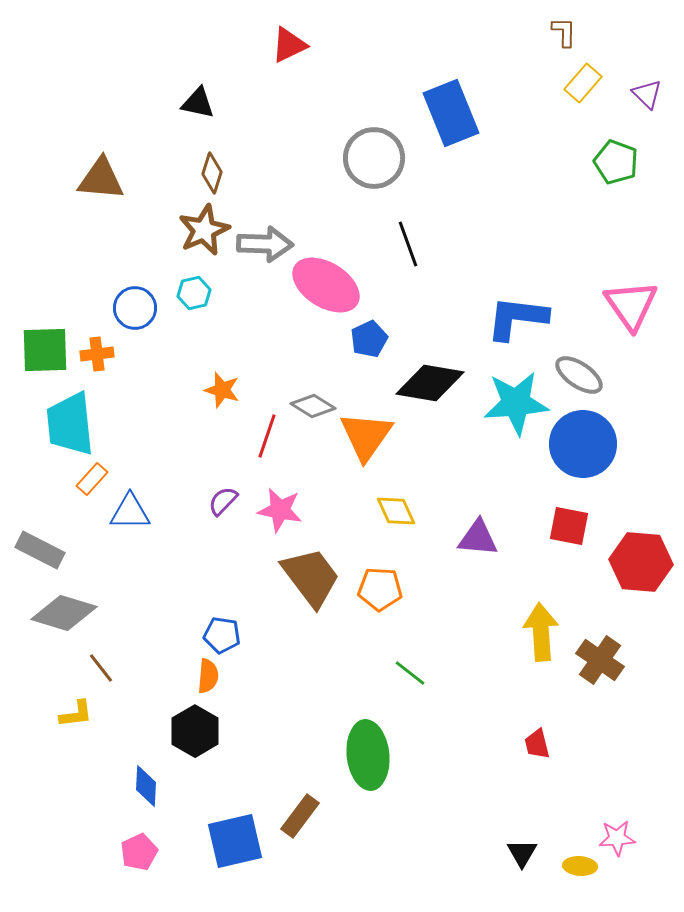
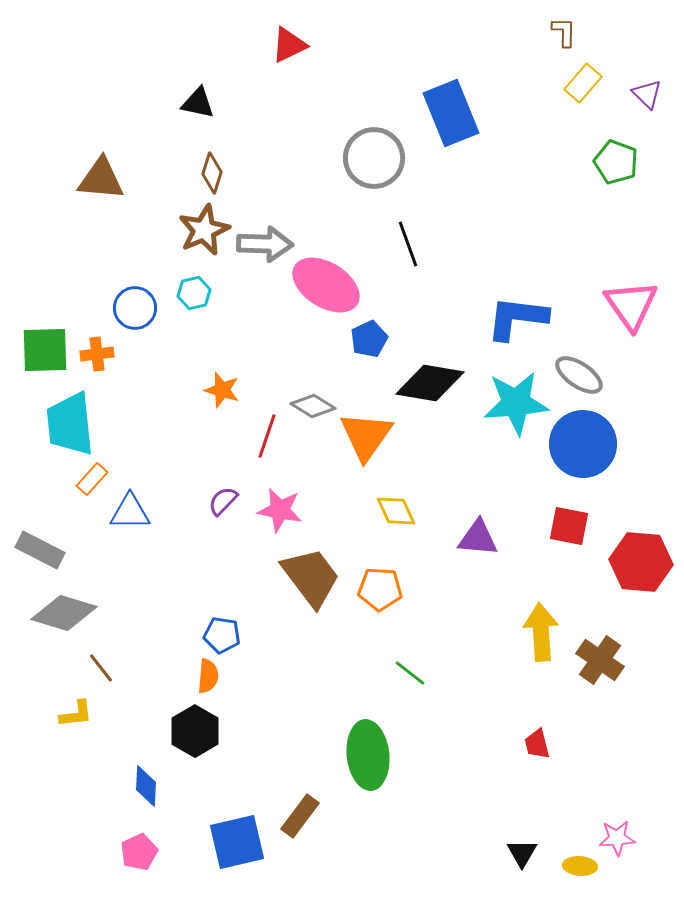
blue square at (235, 841): moved 2 px right, 1 px down
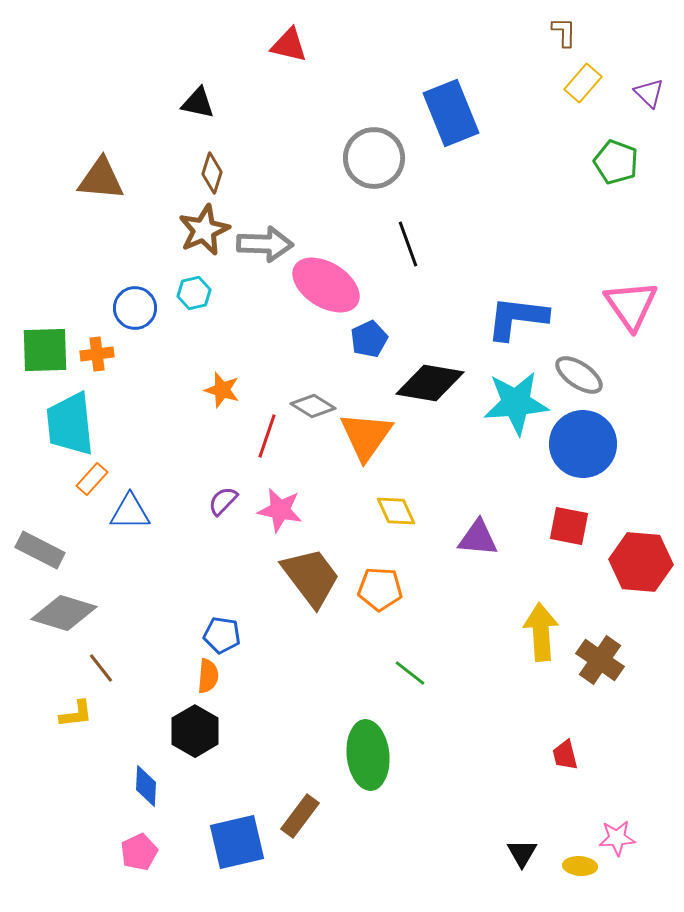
red triangle at (289, 45): rotated 39 degrees clockwise
purple triangle at (647, 94): moved 2 px right, 1 px up
red trapezoid at (537, 744): moved 28 px right, 11 px down
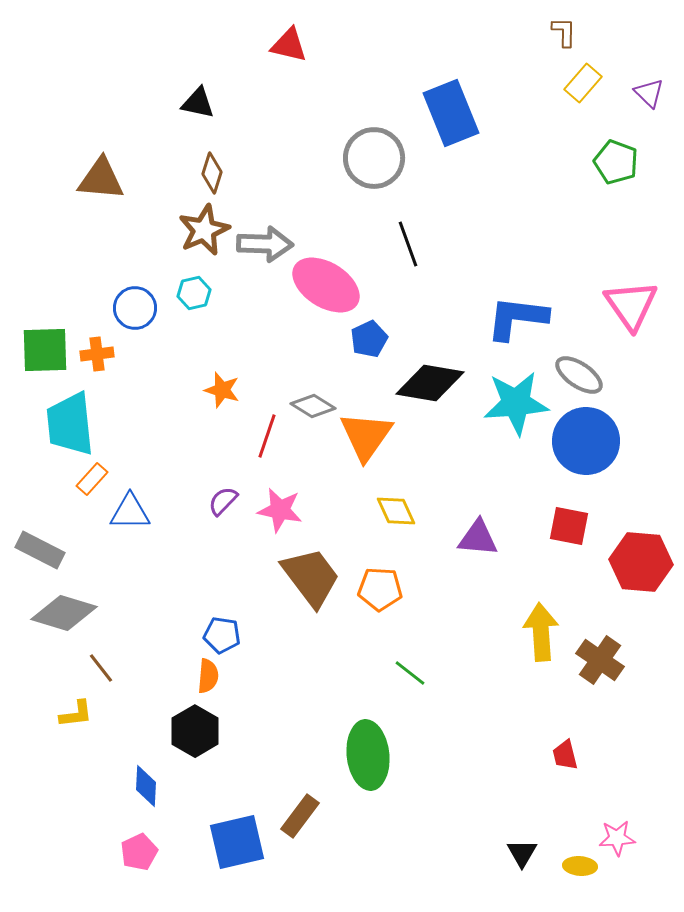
blue circle at (583, 444): moved 3 px right, 3 px up
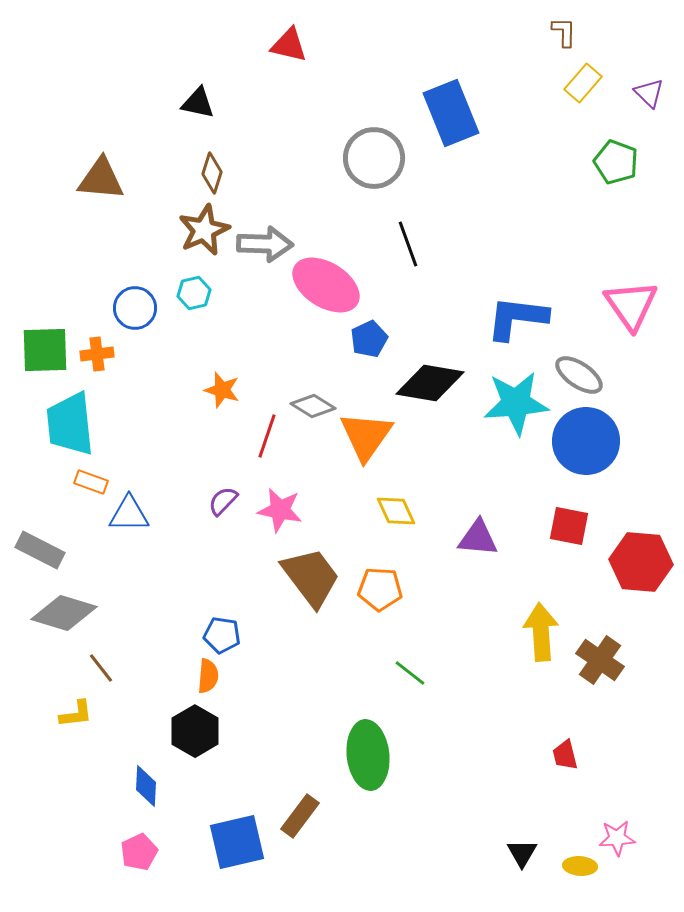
orange rectangle at (92, 479): moved 1 px left, 3 px down; rotated 68 degrees clockwise
blue triangle at (130, 512): moved 1 px left, 2 px down
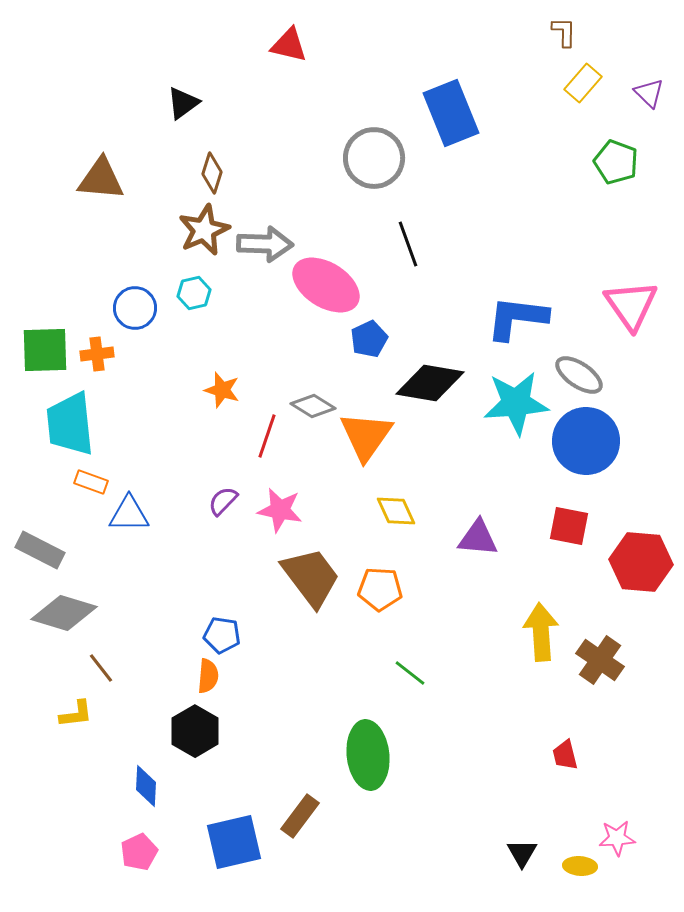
black triangle at (198, 103): moved 15 px left; rotated 48 degrees counterclockwise
blue square at (237, 842): moved 3 px left
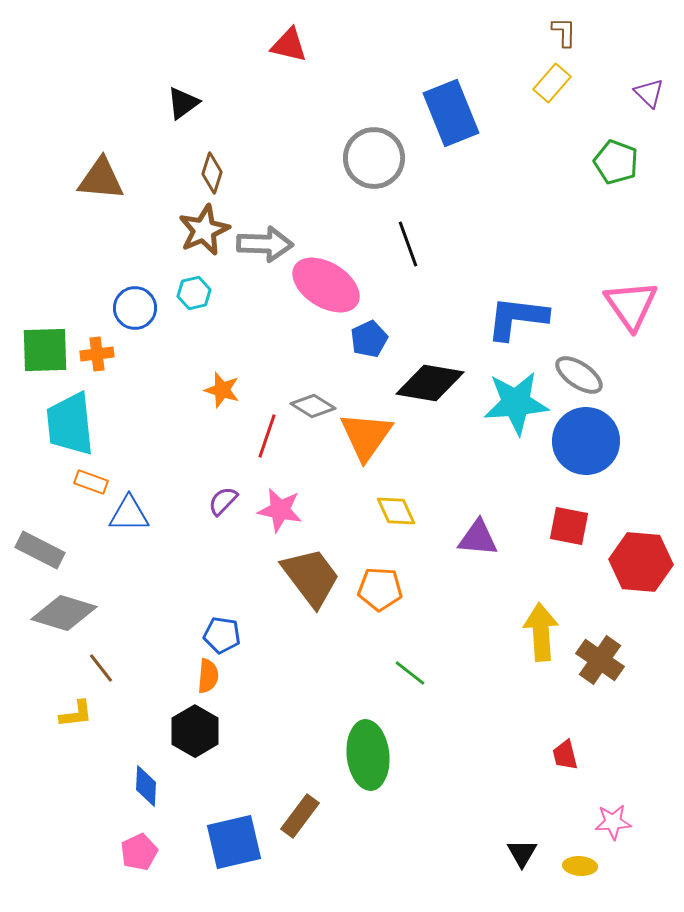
yellow rectangle at (583, 83): moved 31 px left
pink star at (617, 838): moved 4 px left, 16 px up
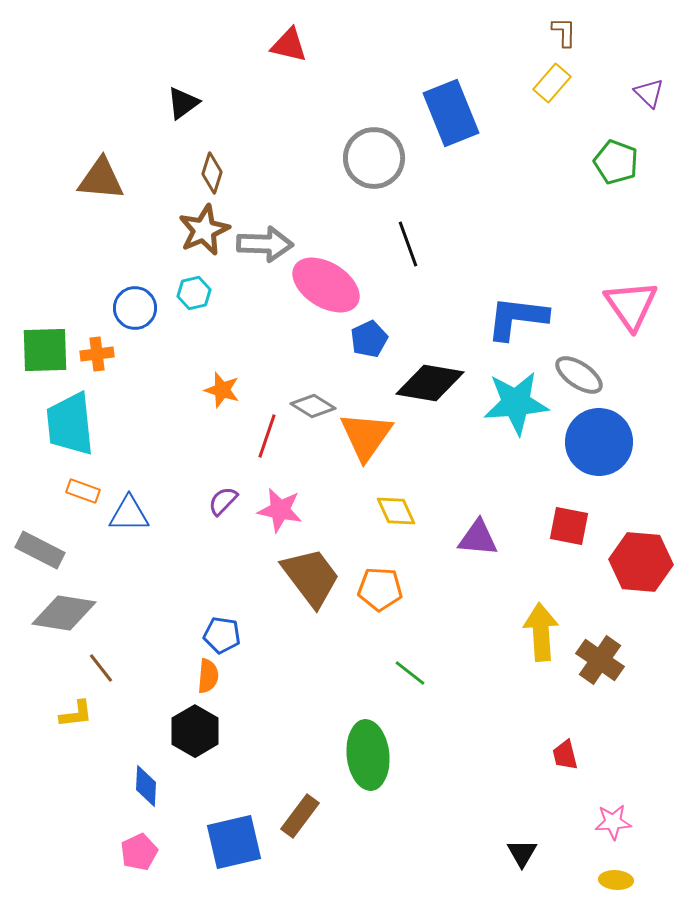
blue circle at (586, 441): moved 13 px right, 1 px down
orange rectangle at (91, 482): moved 8 px left, 9 px down
gray diamond at (64, 613): rotated 8 degrees counterclockwise
yellow ellipse at (580, 866): moved 36 px right, 14 px down
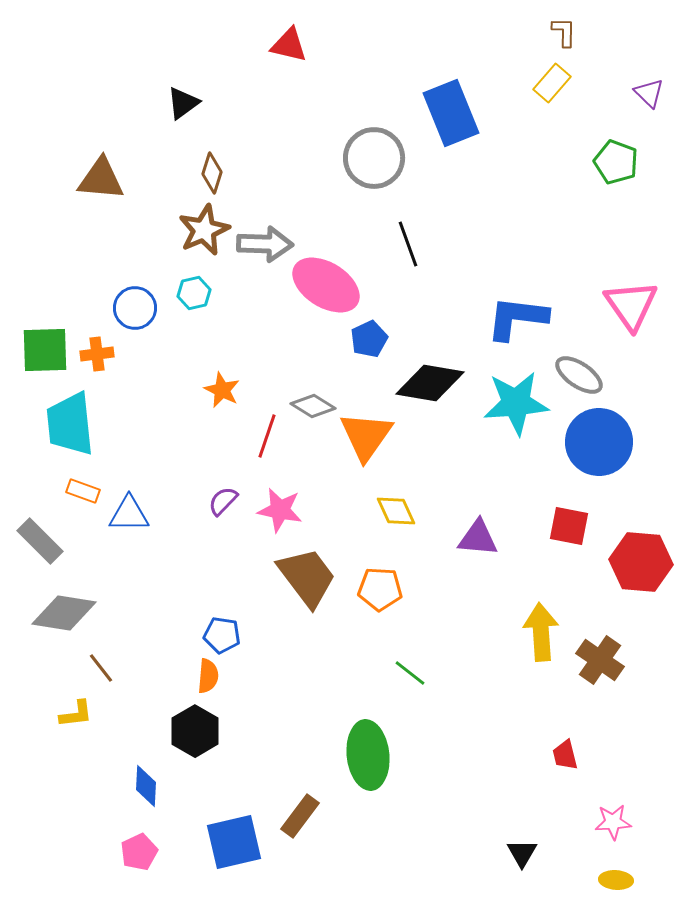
orange star at (222, 390): rotated 9 degrees clockwise
gray rectangle at (40, 550): moved 9 px up; rotated 18 degrees clockwise
brown trapezoid at (311, 577): moved 4 px left
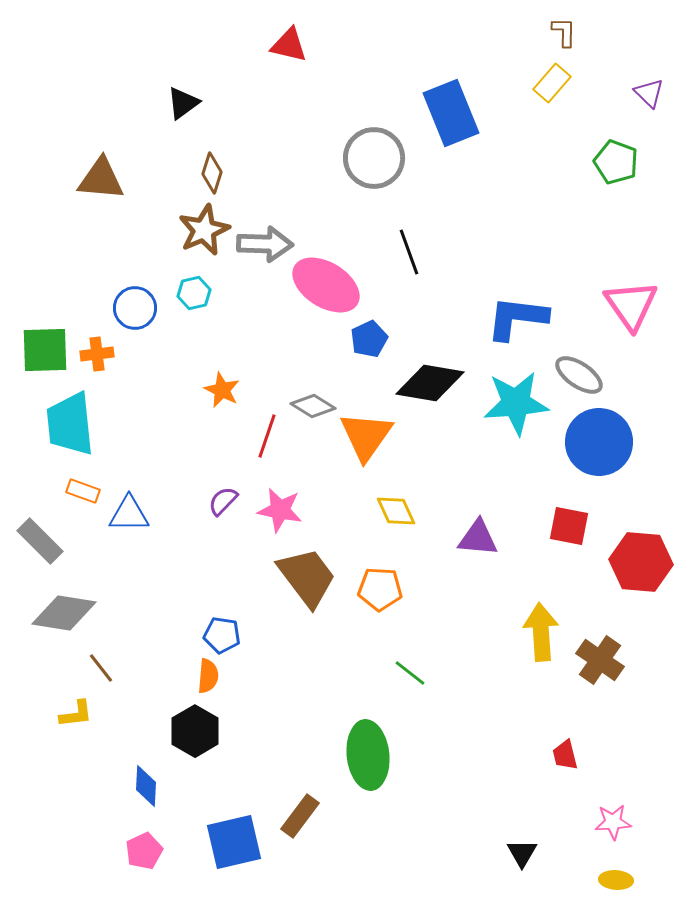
black line at (408, 244): moved 1 px right, 8 px down
pink pentagon at (139, 852): moved 5 px right, 1 px up
